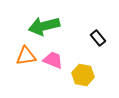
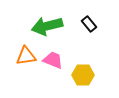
green arrow: moved 3 px right
black rectangle: moved 9 px left, 14 px up
yellow hexagon: rotated 10 degrees counterclockwise
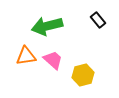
black rectangle: moved 9 px right, 4 px up
pink trapezoid: rotated 20 degrees clockwise
yellow hexagon: rotated 15 degrees counterclockwise
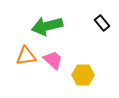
black rectangle: moved 4 px right, 3 px down
yellow hexagon: rotated 15 degrees clockwise
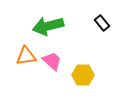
green arrow: moved 1 px right
pink trapezoid: moved 1 px left, 1 px down
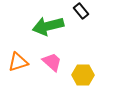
black rectangle: moved 21 px left, 12 px up
orange triangle: moved 8 px left, 6 px down; rotated 10 degrees counterclockwise
pink trapezoid: moved 1 px down
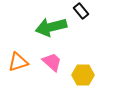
green arrow: moved 3 px right, 1 px down
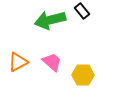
black rectangle: moved 1 px right
green arrow: moved 1 px left, 7 px up
orange triangle: rotated 10 degrees counterclockwise
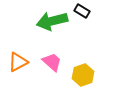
black rectangle: rotated 21 degrees counterclockwise
green arrow: moved 2 px right, 1 px down
yellow hexagon: rotated 20 degrees counterclockwise
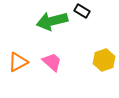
yellow hexagon: moved 21 px right, 15 px up
